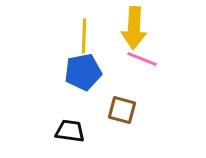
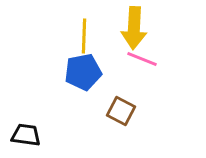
brown square: moved 1 px left, 1 px down; rotated 12 degrees clockwise
black trapezoid: moved 44 px left, 4 px down
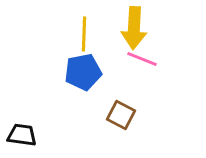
yellow line: moved 2 px up
brown square: moved 4 px down
black trapezoid: moved 4 px left
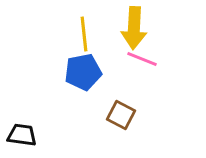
yellow line: rotated 8 degrees counterclockwise
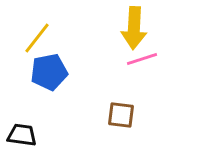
yellow line: moved 47 px left, 4 px down; rotated 44 degrees clockwise
pink line: rotated 40 degrees counterclockwise
blue pentagon: moved 34 px left
brown square: rotated 20 degrees counterclockwise
